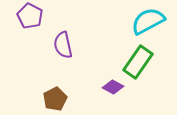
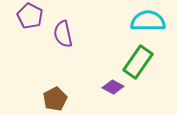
cyan semicircle: rotated 28 degrees clockwise
purple semicircle: moved 11 px up
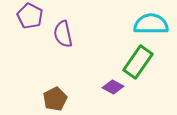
cyan semicircle: moved 3 px right, 3 px down
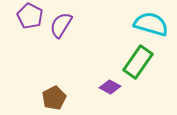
cyan semicircle: rotated 16 degrees clockwise
purple semicircle: moved 2 px left, 9 px up; rotated 44 degrees clockwise
purple diamond: moved 3 px left
brown pentagon: moved 1 px left, 1 px up
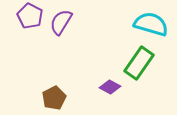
purple semicircle: moved 3 px up
green rectangle: moved 1 px right, 1 px down
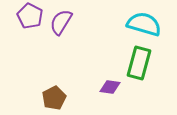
cyan semicircle: moved 7 px left
green rectangle: rotated 20 degrees counterclockwise
purple diamond: rotated 20 degrees counterclockwise
